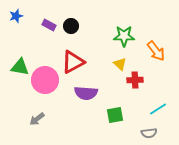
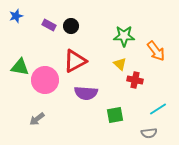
red triangle: moved 2 px right, 1 px up
red cross: rotated 14 degrees clockwise
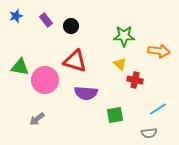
purple rectangle: moved 3 px left, 5 px up; rotated 24 degrees clockwise
orange arrow: moved 3 px right; rotated 45 degrees counterclockwise
red triangle: rotated 45 degrees clockwise
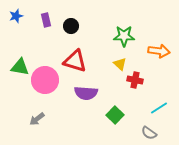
purple rectangle: rotated 24 degrees clockwise
cyan line: moved 1 px right, 1 px up
green square: rotated 36 degrees counterclockwise
gray semicircle: rotated 42 degrees clockwise
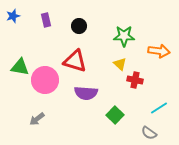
blue star: moved 3 px left
black circle: moved 8 px right
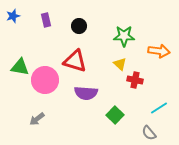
gray semicircle: rotated 14 degrees clockwise
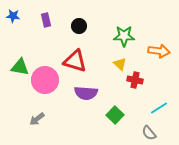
blue star: rotated 24 degrees clockwise
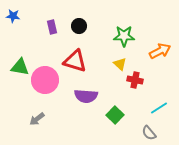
purple rectangle: moved 6 px right, 7 px down
orange arrow: moved 1 px right; rotated 35 degrees counterclockwise
purple semicircle: moved 3 px down
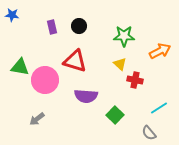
blue star: moved 1 px left, 1 px up
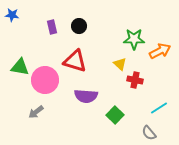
green star: moved 10 px right, 3 px down
gray arrow: moved 1 px left, 7 px up
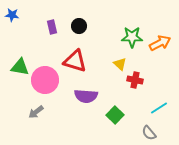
green star: moved 2 px left, 2 px up
orange arrow: moved 8 px up
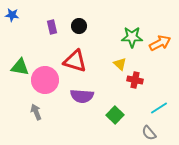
purple semicircle: moved 4 px left
gray arrow: rotated 105 degrees clockwise
